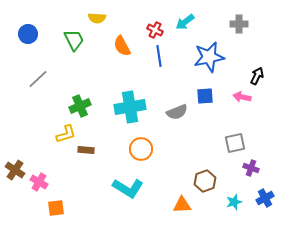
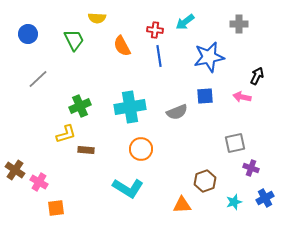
red cross: rotated 21 degrees counterclockwise
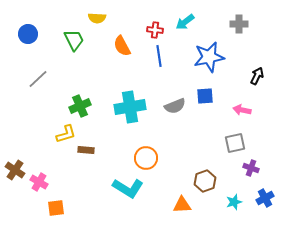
pink arrow: moved 13 px down
gray semicircle: moved 2 px left, 6 px up
orange circle: moved 5 px right, 9 px down
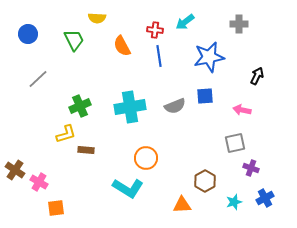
brown hexagon: rotated 10 degrees counterclockwise
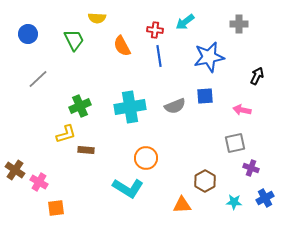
cyan star: rotated 21 degrees clockwise
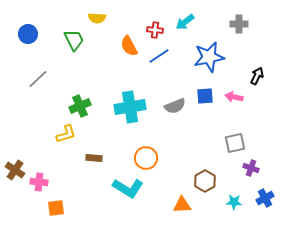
orange semicircle: moved 7 px right
blue line: rotated 65 degrees clockwise
pink arrow: moved 8 px left, 13 px up
brown rectangle: moved 8 px right, 8 px down
pink cross: rotated 24 degrees counterclockwise
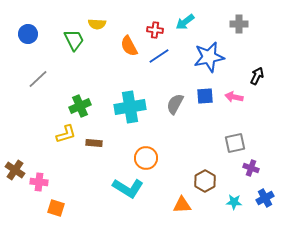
yellow semicircle: moved 6 px down
gray semicircle: moved 2 px up; rotated 140 degrees clockwise
brown rectangle: moved 15 px up
orange square: rotated 24 degrees clockwise
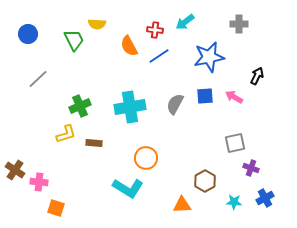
pink arrow: rotated 18 degrees clockwise
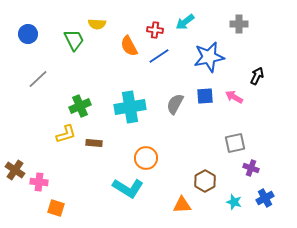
cyan star: rotated 14 degrees clockwise
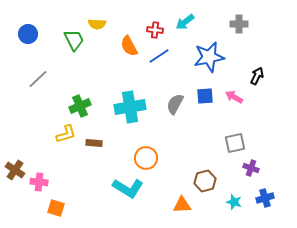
brown hexagon: rotated 15 degrees clockwise
blue cross: rotated 12 degrees clockwise
